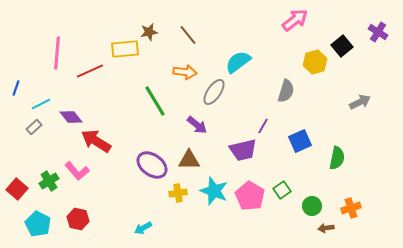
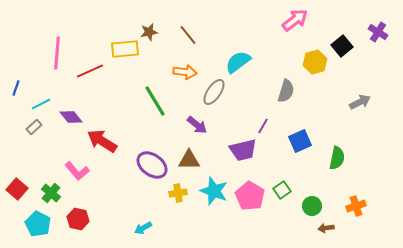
red arrow: moved 6 px right
green cross: moved 2 px right, 12 px down; rotated 18 degrees counterclockwise
orange cross: moved 5 px right, 2 px up
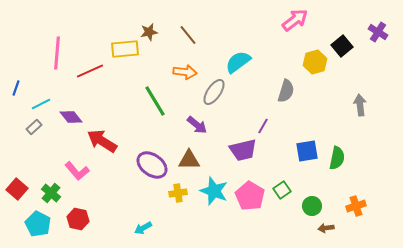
gray arrow: moved 3 px down; rotated 70 degrees counterclockwise
blue square: moved 7 px right, 10 px down; rotated 15 degrees clockwise
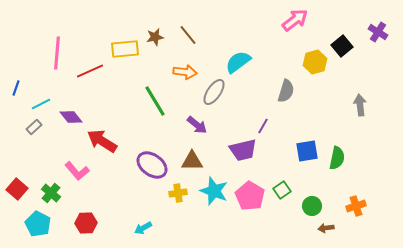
brown star: moved 6 px right, 5 px down
brown triangle: moved 3 px right, 1 px down
red hexagon: moved 8 px right, 4 px down; rotated 15 degrees counterclockwise
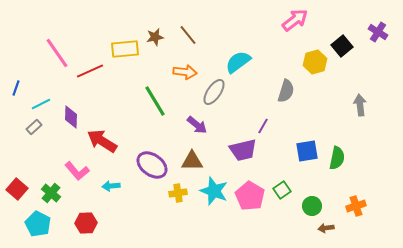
pink line: rotated 40 degrees counterclockwise
purple diamond: rotated 40 degrees clockwise
cyan arrow: moved 32 px left, 42 px up; rotated 24 degrees clockwise
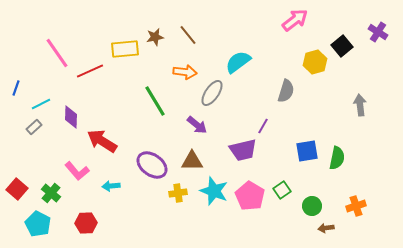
gray ellipse: moved 2 px left, 1 px down
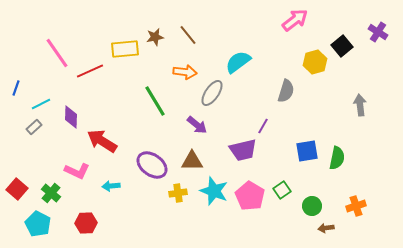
pink L-shape: rotated 25 degrees counterclockwise
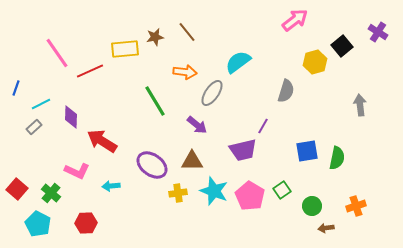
brown line: moved 1 px left, 3 px up
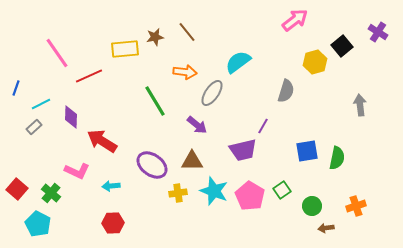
red line: moved 1 px left, 5 px down
red hexagon: moved 27 px right
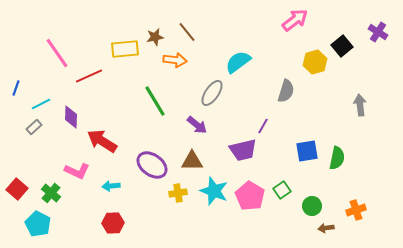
orange arrow: moved 10 px left, 12 px up
orange cross: moved 4 px down
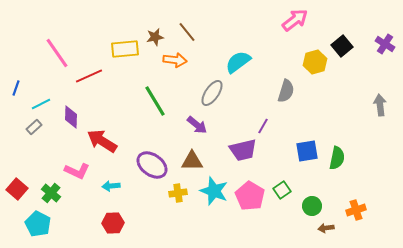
purple cross: moved 7 px right, 12 px down
gray arrow: moved 20 px right
